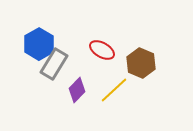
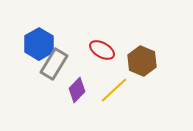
brown hexagon: moved 1 px right, 2 px up
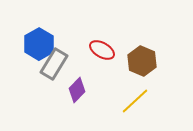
yellow line: moved 21 px right, 11 px down
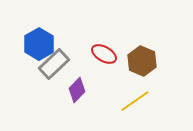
red ellipse: moved 2 px right, 4 px down
gray rectangle: rotated 16 degrees clockwise
yellow line: rotated 8 degrees clockwise
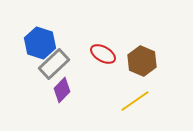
blue hexagon: moved 1 px right, 1 px up; rotated 12 degrees counterclockwise
red ellipse: moved 1 px left
purple diamond: moved 15 px left
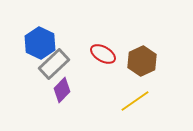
blue hexagon: rotated 8 degrees clockwise
brown hexagon: rotated 12 degrees clockwise
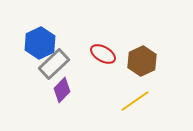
blue hexagon: rotated 8 degrees clockwise
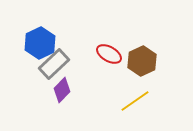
red ellipse: moved 6 px right
